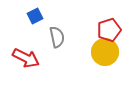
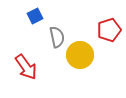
yellow circle: moved 25 px left, 3 px down
red arrow: moved 9 px down; rotated 28 degrees clockwise
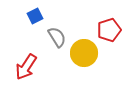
gray semicircle: rotated 20 degrees counterclockwise
yellow circle: moved 4 px right, 2 px up
red arrow: rotated 68 degrees clockwise
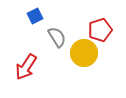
red pentagon: moved 9 px left
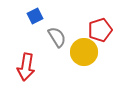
yellow circle: moved 1 px up
red arrow: rotated 24 degrees counterclockwise
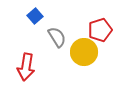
blue square: rotated 14 degrees counterclockwise
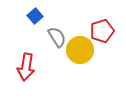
red pentagon: moved 2 px right, 1 px down
yellow circle: moved 4 px left, 2 px up
